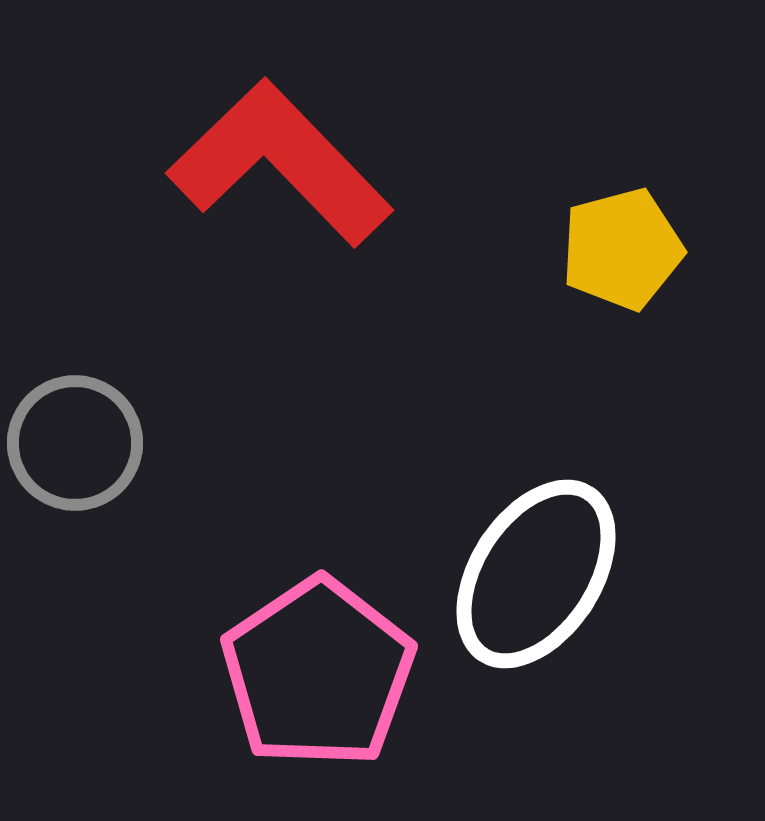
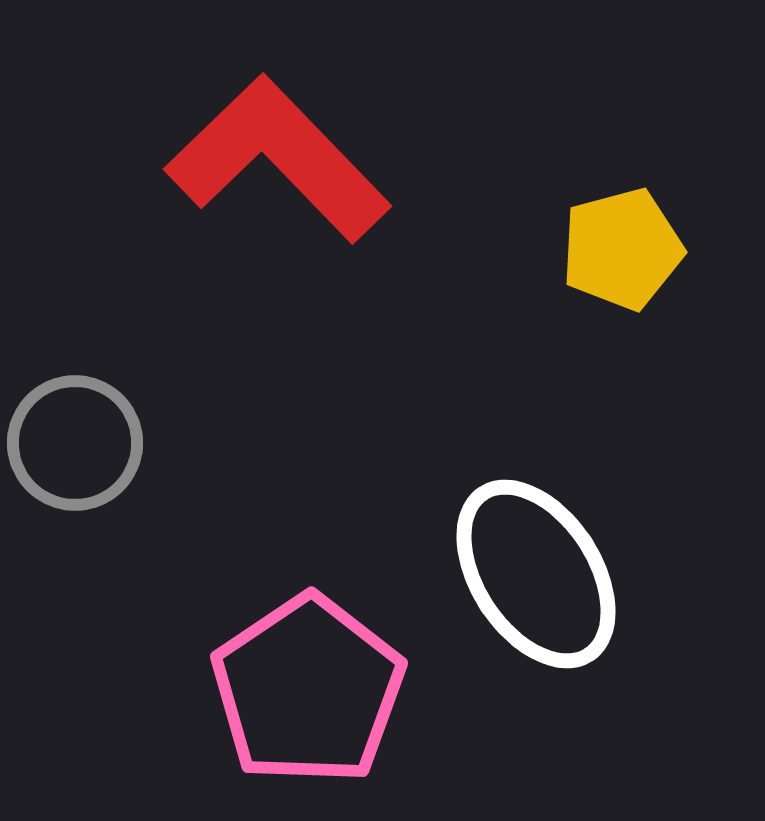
red L-shape: moved 2 px left, 4 px up
white ellipse: rotated 66 degrees counterclockwise
pink pentagon: moved 10 px left, 17 px down
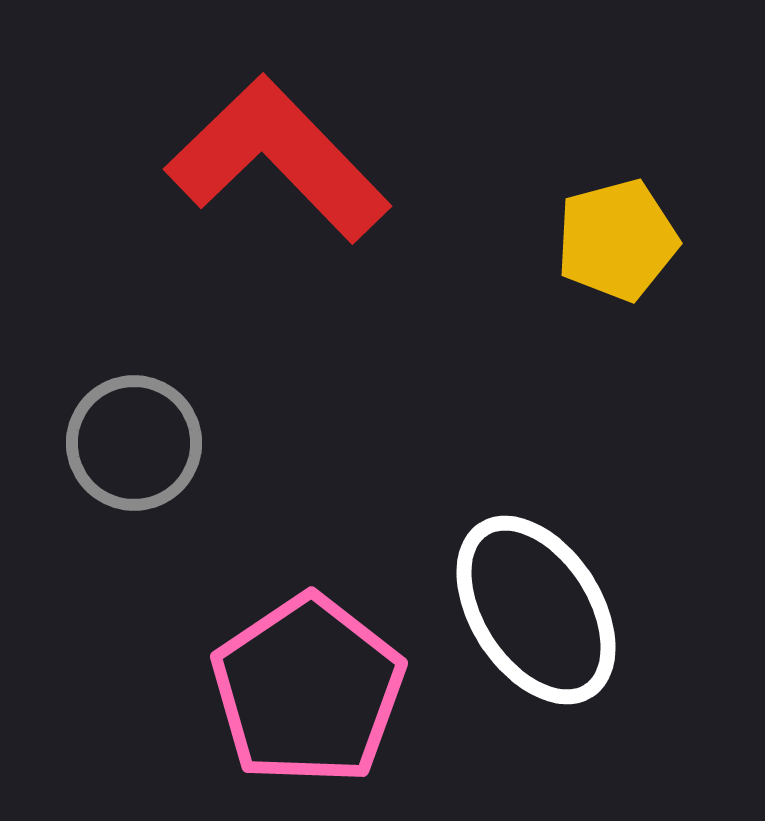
yellow pentagon: moved 5 px left, 9 px up
gray circle: moved 59 px right
white ellipse: moved 36 px down
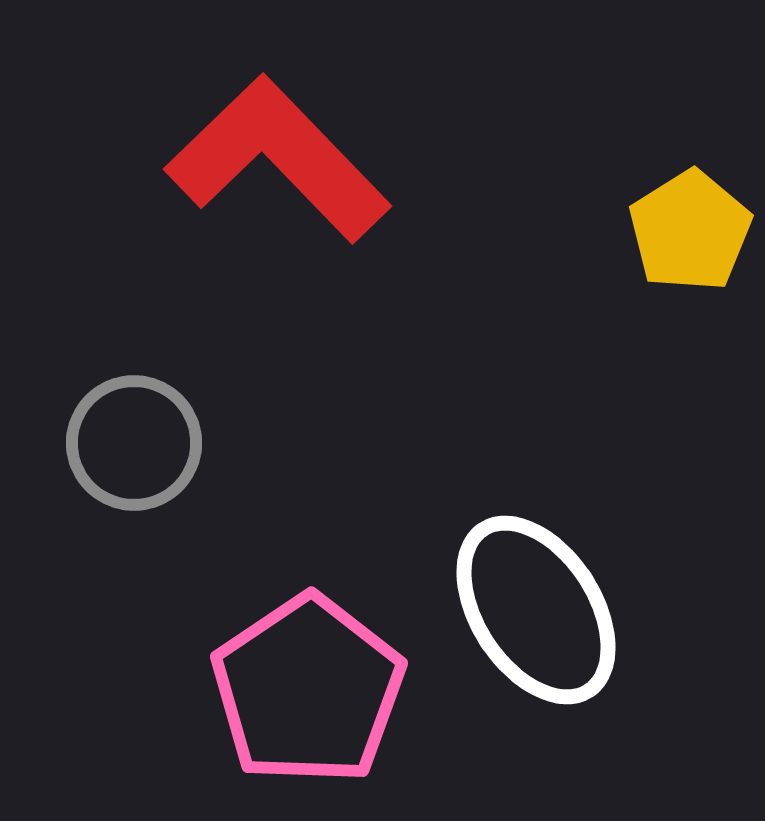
yellow pentagon: moved 73 px right, 9 px up; rotated 17 degrees counterclockwise
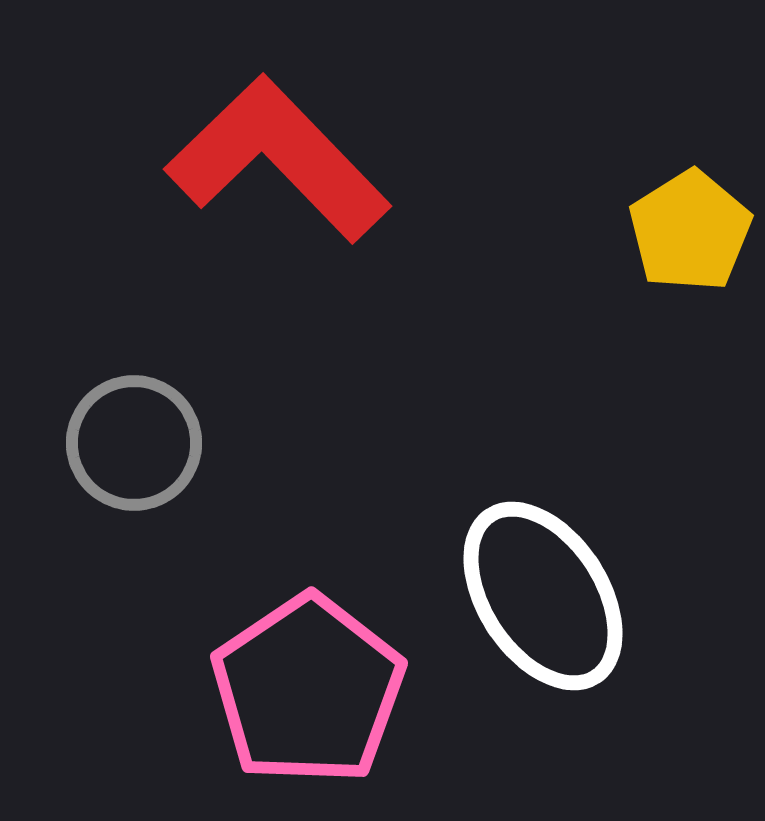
white ellipse: moved 7 px right, 14 px up
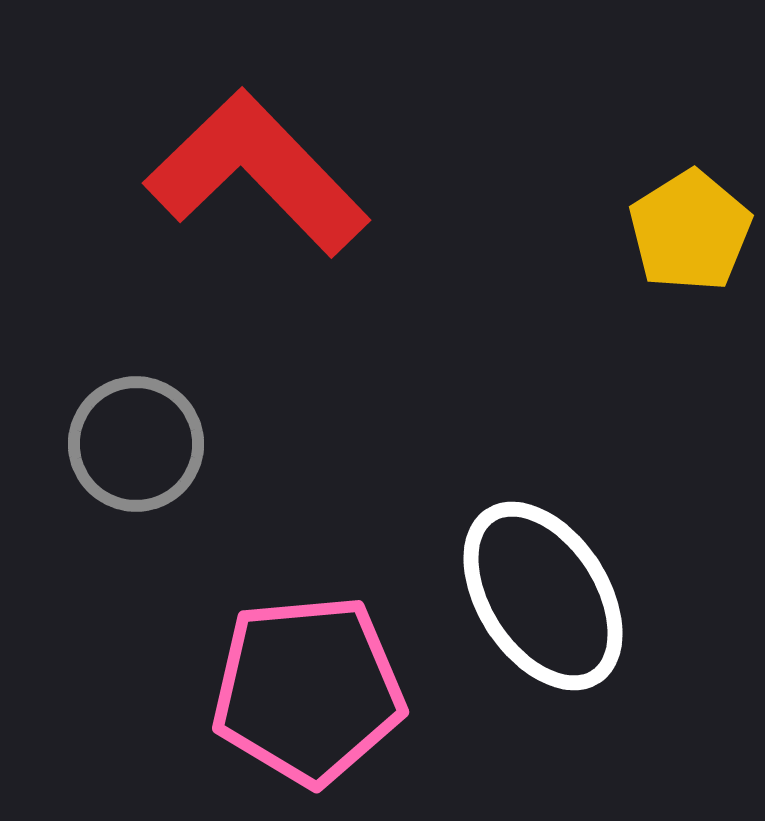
red L-shape: moved 21 px left, 14 px down
gray circle: moved 2 px right, 1 px down
pink pentagon: rotated 29 degrees clockwise
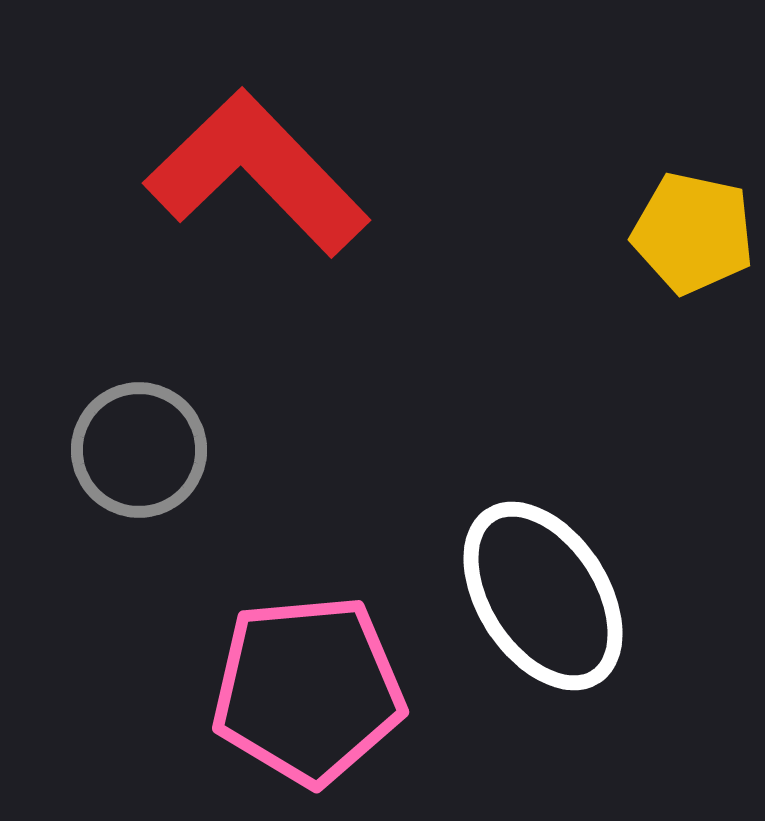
yellow pentagon: moved 3 px right, 2 px down; rotated 28 degrees counterclockwise
gray circle: moved 3 px right, 6 px down
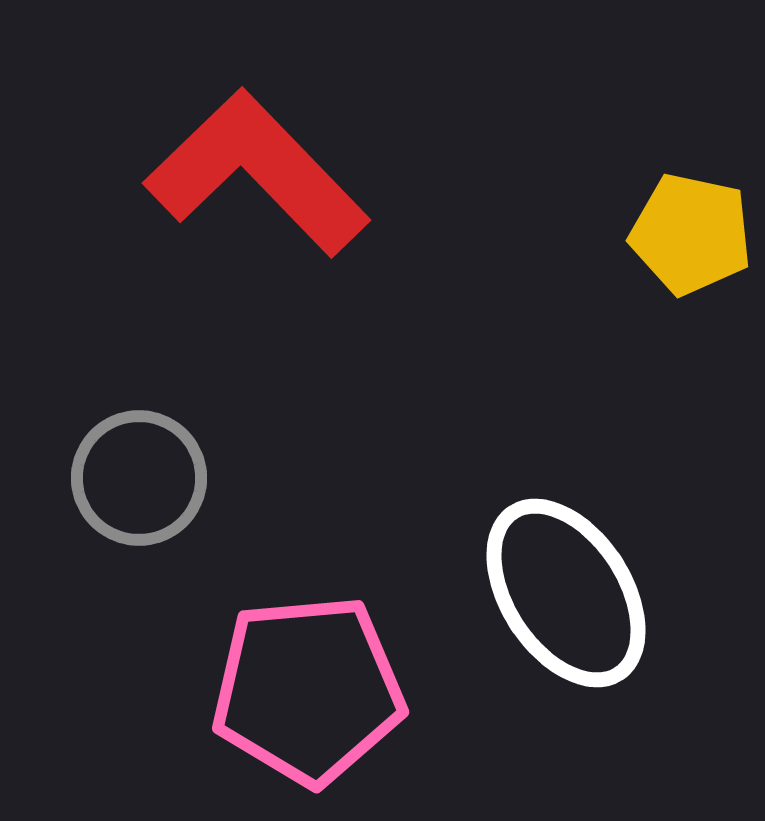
yellow pentagon: moved 2 px left, 1 px down
gray circle: moved 28 px down
white ellipse: moved 23 px right, 3 px up
